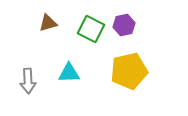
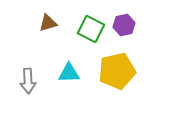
yellow pentagon: moved 12 px left
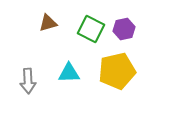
purple hexagon: moved 4 px down
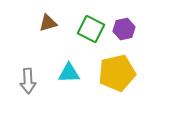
yellow pentagon: moved 2 px down
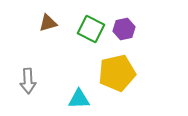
cyan triangle: moved 10 px right, 26 px down
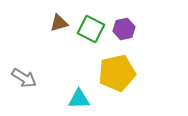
brown triangle: moved 11 px right
gray arrow: moved 4 px left, 3 px up; rotated 55 degrees counterclockwise
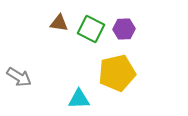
brown triangle: rotated 24 degrees clockwise
purple hexagon: rotated 10 degrees clockwise
gray arrow: moved 5 px left, 1 px up
